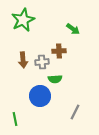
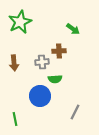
green star: moved 3 px left, 2 px down
brown arrow: moved 9 px left, 3 px down
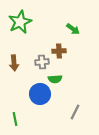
blue circle: moved 2 px up
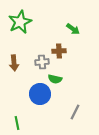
green semicircle: rotated 16 degrees clockwise
green line: moved 2 px right, 4 px down
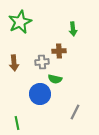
green arrow: rotated 48 degrees clockwise
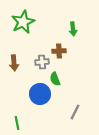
green star: moved 3 px right
green semicircle: rotated 56 degrees clockwise
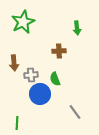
green arrow: moved 4 px right, 1 px up
gray cross: moved 11 px left, 13 px down
gray line: rotated 63 degrees counterclockwise
green line: rotated 16 degrees clockwise
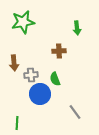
green star: rotated 15 degrees clockwise
